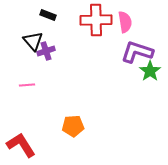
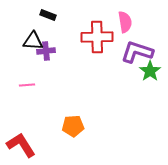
red cross: moved 1 px right, 17 px down
black triangle: rotated 45 degrees counterclockwise
purple cross: rotated 12 degrees clockwise
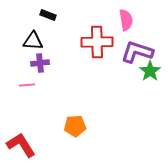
pink semicircle: moved 1 px right, 2 px up
red cross: moved 5 px down
purple cross: moved 6 px left, 12 px down
orange pentagon: moved 2 px right
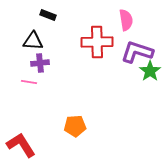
pink line: moved 2 px right, 3 px up; rotated 14 degrees clockwise
